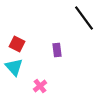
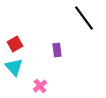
red square: moved 2 px left; rotated 35 degrees clockwise
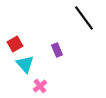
purple rectangle: rotated 16 degrees counterclockwise
cyan triangle: moved 11 px right, 3 px up
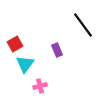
black line: moved 1 px left, 7 px down
cyan triangle: rotated 18 degrees clockwise
pink cross: rotated 24 degrees clockwise
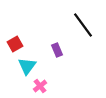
cyan triangle: moved 2 px right, 2 px down
pink cross: rotated 24 degrees counterclockwise
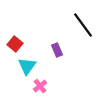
red square: rotated 21 degrees counterclockwise
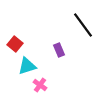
purple rectangle: moved 2 px right
cyan triangle: rotated 36 degrees clockwise
pink cross: moved 1 px up; rotated 16 degrees counterclockwise
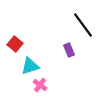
purple rectangle: moved 10 px right
cyan triangle: moved 3 px right
